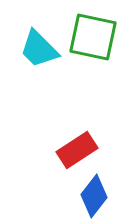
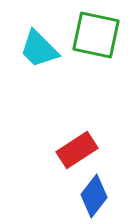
green square: moved 3 px right, 2 px up
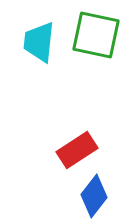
cyan trapezoid: moved 7 px up; rotated 51 degrees clockwise
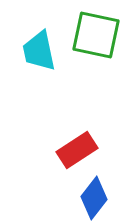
cyan trapezoid: moved 9 px down; rotated 18 degrees counterclockwise
blue diamond: moved 2 px down
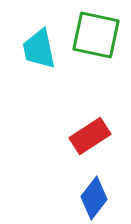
cyan trapezoid: moved 2 px up
red rectangle: moved 13 px right, 14 px up
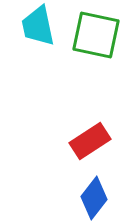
cyan trapezoid: moved 1 px left, 23 px up
red rectangle: moved 5 px down
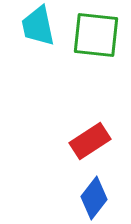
green square: rotated 6 degrees counterclockwise
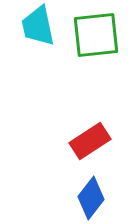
green square: rotated 12 degrees counterclockwise
blue diamond: moved 3 px left
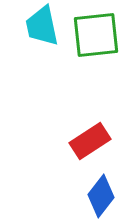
cyan trapezoid: moved 4 px right
blue diamond: moved 10 px right, 2 px up
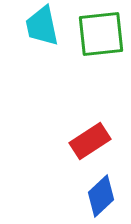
green square: moved 5 px right, 1 px up
blue diamond: rotated 9 degrees clockwise
